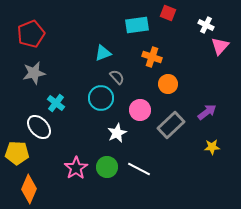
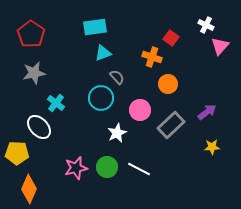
red square: moved 3 px right, 25 px down; rotated 14 degrees clockwise
cyan rectangle: moved 42 px left, 2 px down
red pentagon: rotated 16 degrees counterclockwise
pink star: rotated 20 degrees clockwise
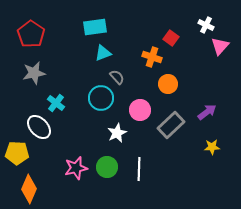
white line: rotated 65 degrees clockwise
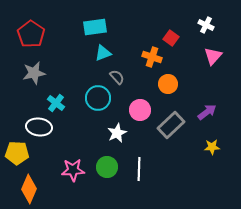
pink triangle: moved 7 px left, 10 px down
cyan circle: moved 3 px left
white ellipse: rotated 40 degrees counterclockwise
pink star: moved 3 px left, 2 px down; rotated 10 degrees clockwise
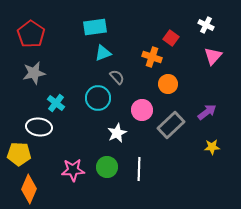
pink circle: moved 2 px right
yellow pentagon: moved 2 px right, 1 px down
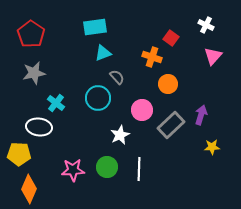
purple arrow: moved 6 px left, 3 px down; rotated 36 degrees counterclockwise
white star: moved 3 px right, 2 px down
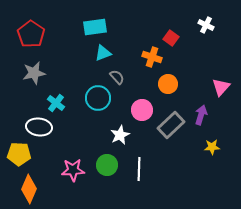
pink triangle: moved 8 px right, 31 px down
green circle: moved 2 px up
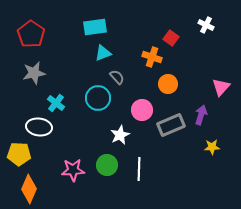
gray rectangle: rotated 20 degrees clockwise
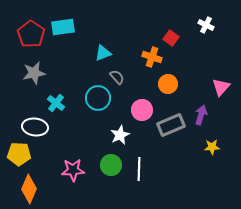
cyan rectangle: moved 32 px left
white ellipse: moved 4 px left
green circle: moved 4 px right
